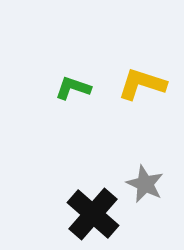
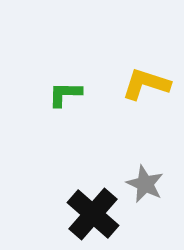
yellow L-shape: moved 4 px right
green L-shape: moved 8 px left, 6 px down; rotated 18 degrees counterclockwise
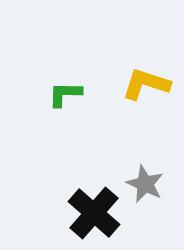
black cross: moved 1 px right, 1 px up
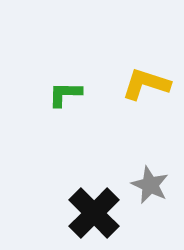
gray star: moved 5 px right, 1 px down
black cross: rotated 4 degrees clockwise
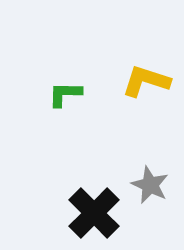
yellow L-shape: moved 3 px up
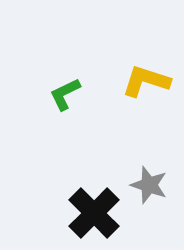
green L-shape: rotated 27 degrees counterclockwise
gray star: moved 1 px left; rotated 6 degrees counterclockwise
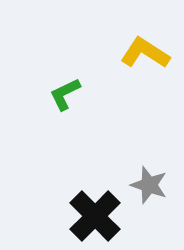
yellow L-shape: moved 1 px left, 28 px up; rotated 15 degrees clockwise
black cross: moved 1 px right, 3 px down
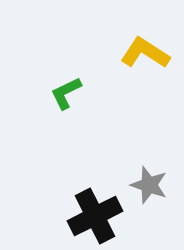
green L-shape: moved 1 px right, 1 px up
black cross: rotated 18 degrees clockwise
